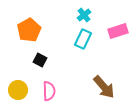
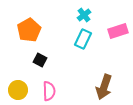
brown arrow: rotated 60 degrees clockwise
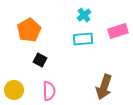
cyan rectangle: rotated 60 degrees clockwise
yellow circle: moved 4 px left
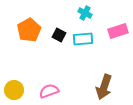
cyan cross: moved 1 px right, 2 px up; rotated 24 degrees counterclockwise
black square: moved 19 px right, 25 px up
pink semicircle: rotated 108 degrees counterclockwise
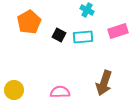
cyan cross: moved 2 px right, 3 px up
orange pentagon: moved 8 px up
cyan rectangle: moved 2 px up
brown arrow: moved 4 px up
pink semicircle: moved 11 px right, 1 px down; rotated 18 degrees clockwise
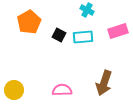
pink semicircle: moved 2 px right, 2 px up
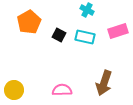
cyan rectangle: moved 2 px right; rotated 18 degrees clockwise
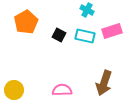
orange pentagon: moved 3 px left
pink rectangle: moved 6 px left
cyan rectangle: moved 1 px up
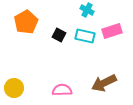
brown arrow: rotated 45 degrees clockwise
yellow circle: moved 2 px up
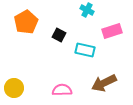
cyan rectangle: moved 14 px down
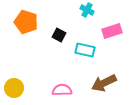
orange pentagon: rotated 25 degrees counterclockwise
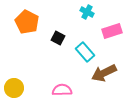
cyan cross: moved 2 px down
orange pentagon: moved 1 px right; rotated 10 degrees clockwise
black square: moved 1 px left, 3 px down
cyan rectangle: moved 2 px down; rotated 36 degrees clockwise
brown arrow: moved 10 px up
